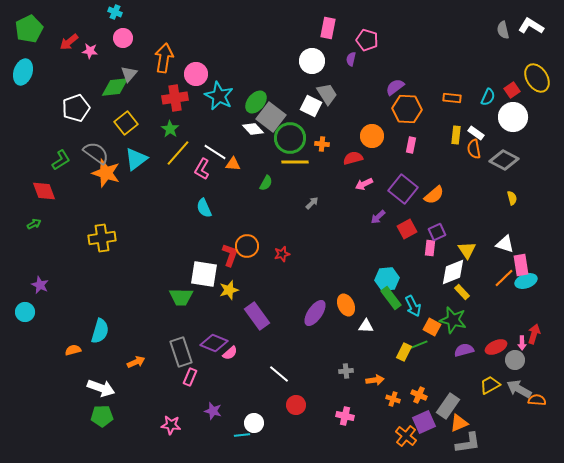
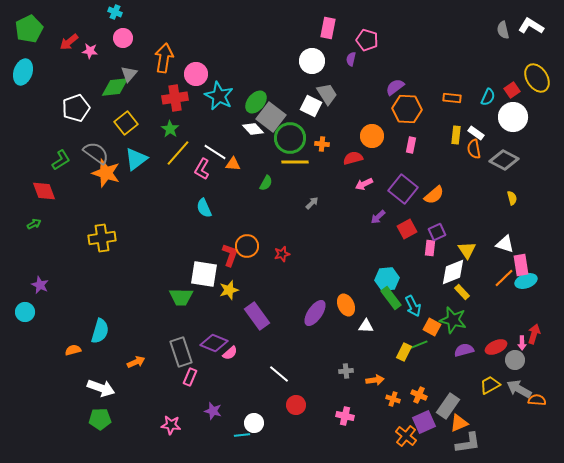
green pentagon at (102, 416): moved 2 px left, 3 px down
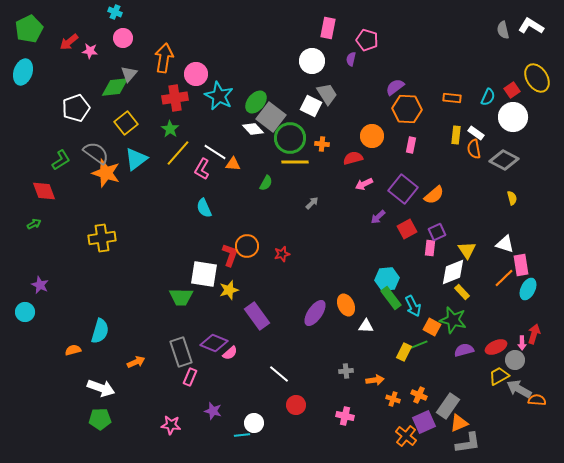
cyan ellipse at (526, 281): moved 2 px right, 8 px down; rotated 45 degrees counterclockwise
yellow trapezoid at (490, 385): moved 9 px right, 9 px up
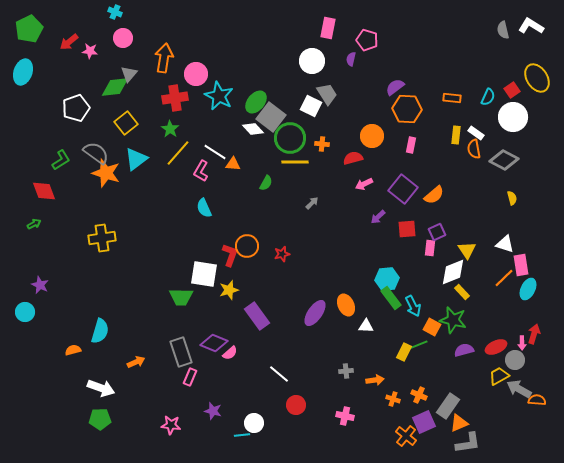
pink L-shape at (202, 169): moved 1 px left, 2 px down
red square at (407, 229): rotated 24 degrees clockwise
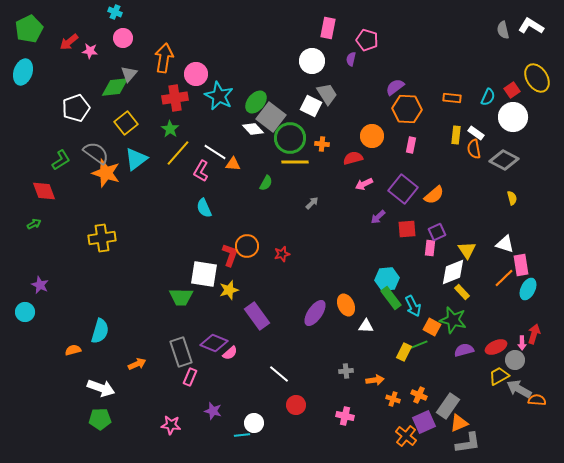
orange arrow at (136, 362): moved 1 px right, 2 px down
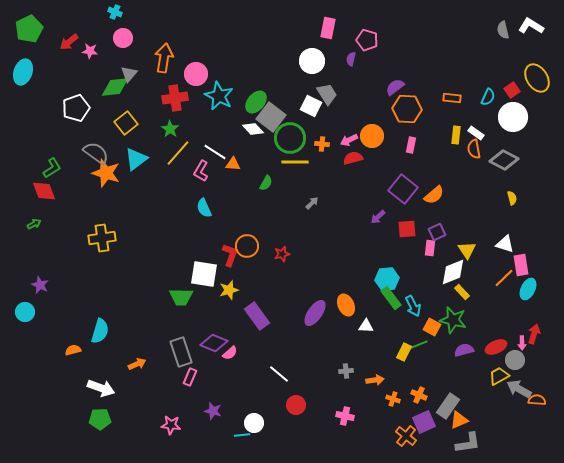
green L-shape at (61, 160): moved 9 px left, 8 px down
pink arrow at (364, 184): moved 15 px left, 44 px up
orange triangle at (459, 423): moved 3 px up
